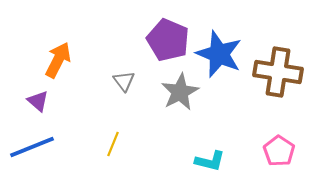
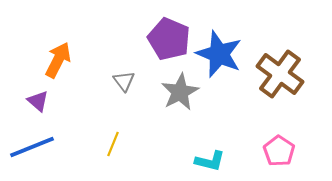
purple pentagon: moved 1 px right, 1 px up
brown cross: moved 2 px right, 2 px down; rotated 27 degrees clockwise
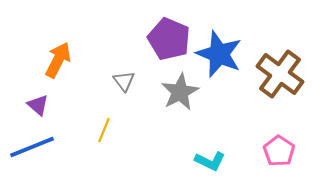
purple triangle: moved 4 px down
yellow line: moved 9 px left, 14 px up
cyan L-shape: rotated 12 degrees clockwise
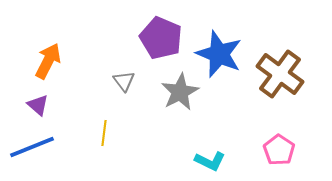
purple pentagon: moved 8 px left, 1 px up
orange arrow: moved 10 px left, 1 px down
yellow line: moved 3 px down; rotated 15 degrees counterclockwise
pink pentagon: moved 1 px up
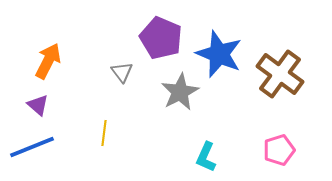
gray triangle: moved 2 px left, 9 px up
pink pentagon: rotated 20 degrees clockwise
cyan L-shape: moved 4 px left, 4 px up; rotated 88 degrees clockwise
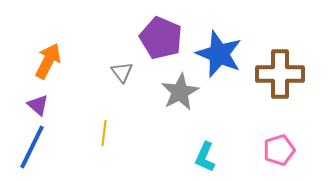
brown cross: rotated 36 degrees counterclockwise
blue line: rotated 42 degrees counterclockwise
cyan L-shape: moved 1 px left
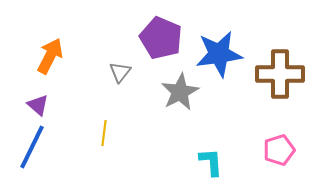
blue star: rotated 30 degrees counterclockwise
orange arrow: moved 2 px right, 5 px up
gray triangle: moved 2 px left; rotated 15 degrees clockwise
cyan L-shape: moved 6 px right, 5 px down; rotated 152 degrees clockwise
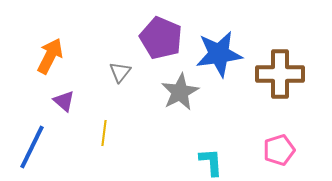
purple triangle: moved 26 px right, 4 px up
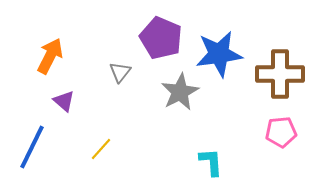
yellow line: moved 3 px left, 16 px down; rotated 35 degrees clockwise
pink pentagon: moved 2 px right, 18 px up; rotated 12 degrees clockwise
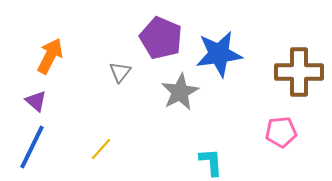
brown cross: moved 19 px right, 2 px up
purple triangle: moved 28 px left
